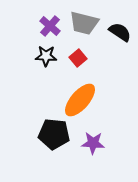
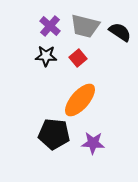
gray trapezoid: moved 1 px right, 3 px down
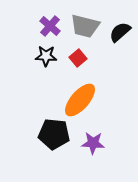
black semicircle: rotated 75 degrees counterclockwise
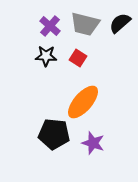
gray trapezoid: moved 2 px up
black semicircle: moved 9 px up
red square: rotated 18 degrees counterclockwise
orange ellipse: moved 3 px right, 2 px down
purple star: rotated 15 degrees clockwise
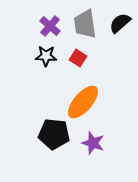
gray trapezoid: rotated 68 degrees clockwise
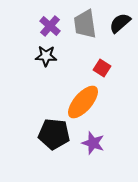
red square: moved 24 px right, 10 px down
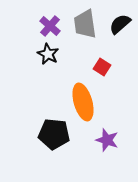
black semicircle: moved 1 px down
black star: moved 2 px right, 2 px up; rotated 25 degrees clockwise
red square: moved 1 px up
orange ellipse: rotated 57 degrees counterclockwise
purple star: moved 14 px right, 3 px up
